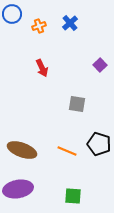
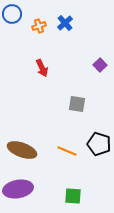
blue cross: moved 5 px left
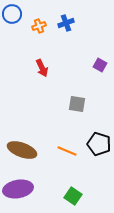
blue cross: moved 1 px right; rotated 21 degrees clockwise
purple square: rotated 16 degrees counterclockwise
green square: rotated 30 degrees clockwise
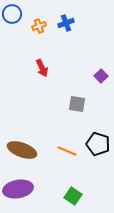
purple square: moved 1 px right, 11 px down; rotated 16 degrees clockwise
black pentagon: moved 1 px left
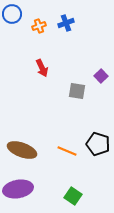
gray square: moved 13 px up
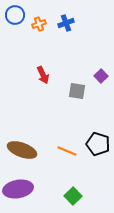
blue circle: moved 3 px right, 1 px down
orange cross: moved 2 px up
red arrow: moved 1 px right, 7 px down
green square: rotated 12 degrees clockwise
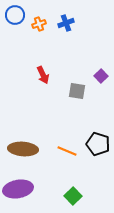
brown ellipse: moved 1 px right, 1 px up; rotated 16 degrees counterclockwise
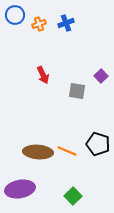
brown ellipse: moved 15 px right, 3 px down
purple ellipse: moved 2 px right
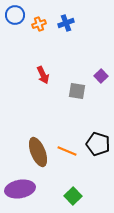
brown ellipse: rotated 64 degrees clockwise
